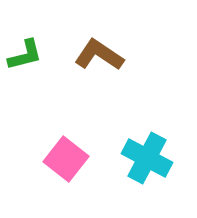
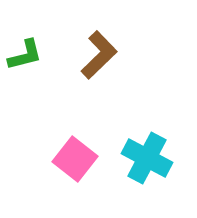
brown L-shape: rotated 102 degrees clockwise
pink square: moved 9 px right
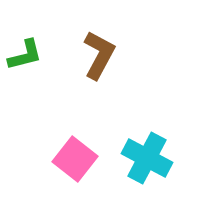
brown L-shape: rotated 18 degrees counterclockwise
